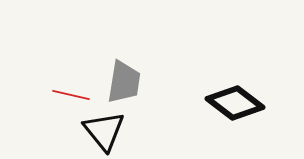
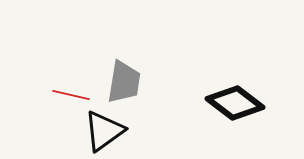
black triangle: rotated 33 degrees clockwise
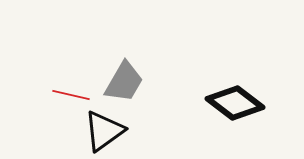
gray trapezoid: rotated 21 degrees clockwise
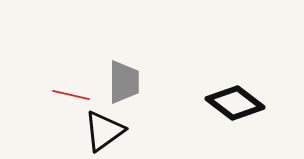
gray trapezoid: rotated 30 degrees counterclockwise
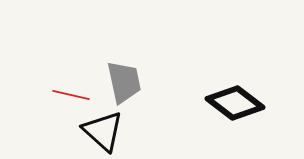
gray trapezoid: rotated 12 degrees counterclockwise
black triangle: moved 1 px left; rotated 42 degrees counterclockwise
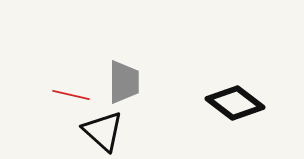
gray trapezoid: rotated 12 degrees clockwise
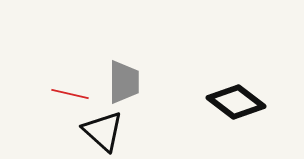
red line: moved 1 px left, 1 px up
black diamond: moved 1 px right, 1 px up
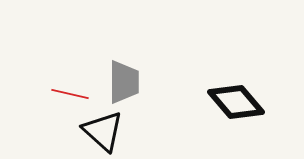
black diamond: rotated 12 degrees clockwise
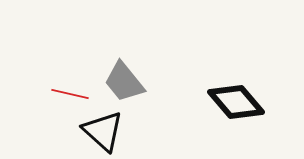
gray trapezoid: rotated 141 degrees clockwise
